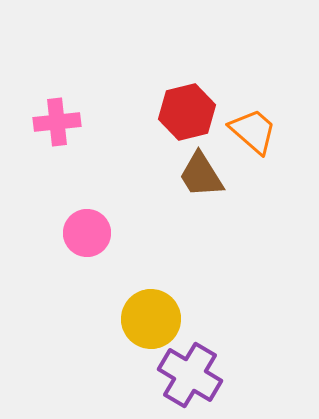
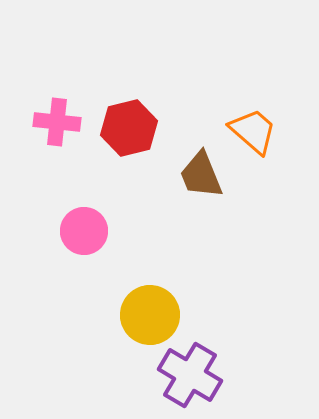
red hexagon: moved 58 px left, 16 px down
pink cross: rotated 12 degrees clockwise
brown trapezoid: rotated 10 degrees clockwise
pink circle: moved 3 px left, 2 px up
yellow circle: moved 1 px left, 4 px up
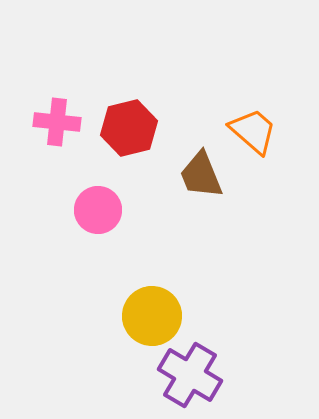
pink circle: moved 14 px right, 21 px up
yellow circle: moved 2 px right, 1 px down
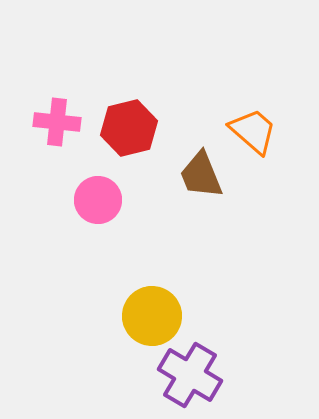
pink circle: moved 10 px up
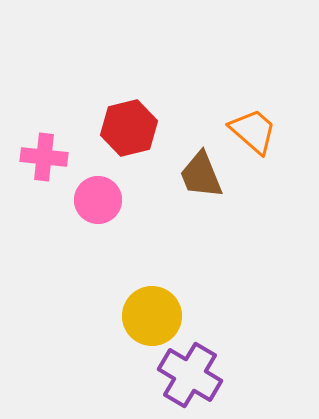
pink cross: moved 13 px left, 35 px down
